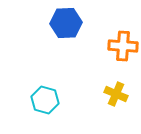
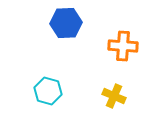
yellow cross: moved 2 px left, 2 px down
cyan hexagon: moved 3 px right, 9 px up
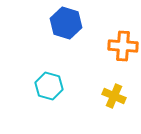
blue hexagon: rotated 20 degrees clockwise
cyan hexagon: moved 1 px right, 5 px up
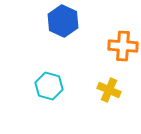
blue hexagon: moved 3 px left, 2 px up; rotated 8 degrees clockwise
yellow cross: moved 5 px left, 6 px up
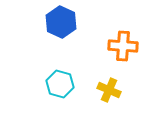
blue hexagon: moved 2 px left, 1 px down
cyan hexagon: moved 11 px right, 2 px up
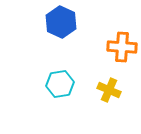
orange cross: moved 1 px left, 1 px down
cyan hexagon: rotated 24 degrees counterclockwise
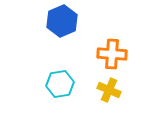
blue hexagon: moved 1 px right, 1 px up; rotated 12 degrees clockwise
orange cross: moved 10 px left, 7 px down
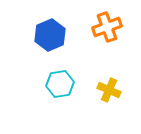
blue hexagon: moved 12 px left, 14 px down
orange cross: moved 5 px left, 27 px up; rotated 24 degrees counterclockwise
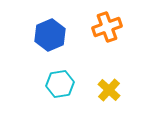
yellow cross: rotated 20 degrees clockwise
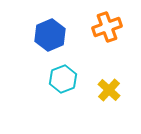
cyan hexagon: moved 3 px right, 5 px up; rotated 12 degrees counterclockwise
